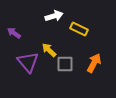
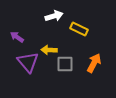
purple arrow: moved 3 px right, 4 px down
yellow arrow: rotated 42 degrees counterclockwise
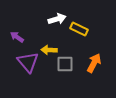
white arrow: moved 3 px right, 3 px down
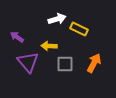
yellow arrow: moved 4 px up
